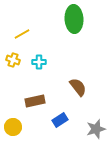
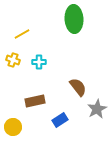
gray star: moved 1 px right, 20 px up; rotated 12 degrees counterclockwise
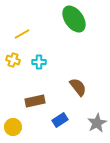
green ellipse: rotated 32 degrees counterclockwise
gray star: moved 14 px down
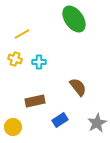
yellow cross: moved 2 px right, 1 px up
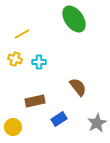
blue rectangle: moved 1 px left, 1 px up
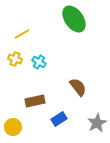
cyan cross: rotated 32 degrees clockwise
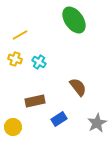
green ellipse: moved 1 px down
yellow line: moved 2 px left, 1 px down
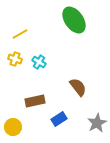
yellow line: moved 1 px up
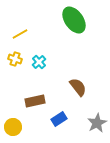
cyan cross: rotated 16 degrees clockwise
